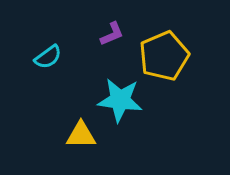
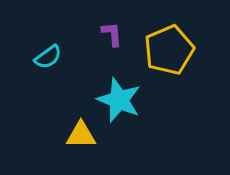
purple L-shape: rotated 72 degrees counterclockwise
yellow pentagon: moved 5 px right, 6 px up
cyan star: moved 1 px left; rotated 15 degrees clockwise
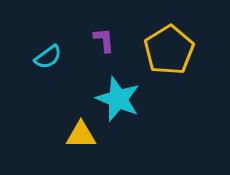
purple L-shape: moved 8 px left, 6 px down
yellow pentagon: rotated 9 degrees counterclockwise
cyan star: moved 1 px left, 1 px up
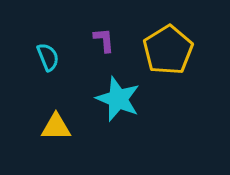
yellow pentagon: moved 1 px left
cyan semicircle: rotated 76 degrees counterclockwise
yellow triangle: moved 25 px left, 8 px up
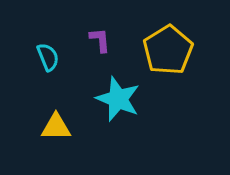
purple L-shape: moved 4 px left
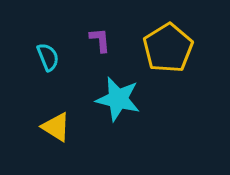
yellow pentagon: moved 2 px up
cyan star: rotated 9 degrees counterclockwise
yellow triangle: rotated 32 degrees clockwise
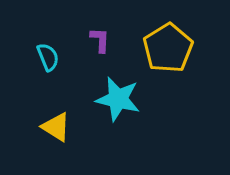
purple L-shape: rotated 8 degrees clockwise
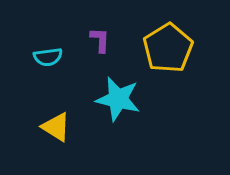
cyan semicircle: rotated 104 degrees clockwise
